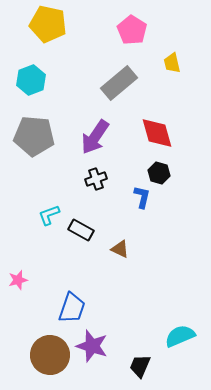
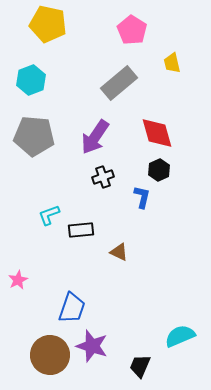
black hexagon: moved 3 px up; rotated 20 degrees clockwise
black cross: moved 7 px right, 2 px up
black rectangle: rotated 35 degrees counterclockwise
brown triangle: moved 1 px left, 3 px down
pink star: rotated 12 degrees counterclockwise
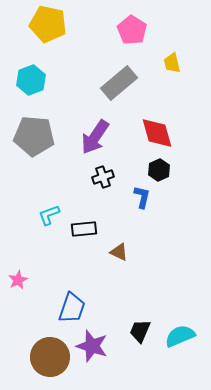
black rectangle: moved 3 px right, 1 px up
brown circle: moved 2 px down
black trapezoid: moved 35 px up
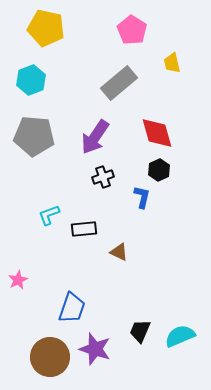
yellow pentagon: moved 2 px left, 4 px down
purple star: moved 3 px right, 3 px down
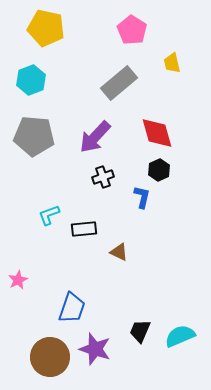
purple arrow: rotated 9 degrees clockwise
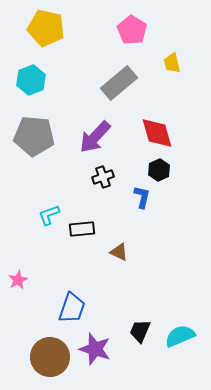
black rectangle: moved 2 px left
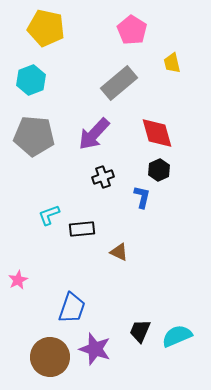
purple arrow: moved 1 px left, 3 px up
cyan semicircle: moved 3 px left
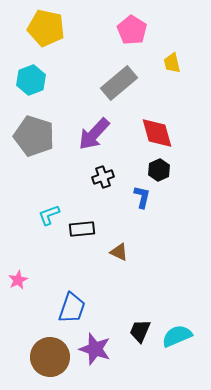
gray pentagon: rotated 12 degrees clockwise
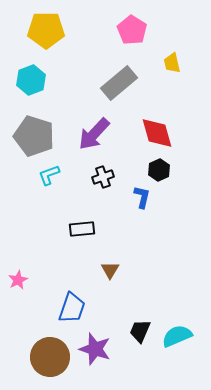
yellow pentagon: moved 2 px down; rotated 12 degrees counterclockwise
cyan L-shape: moved 40 px up
brown triangle: moved 9 px left, 18 px down; rotated 36 degrees clockwise
